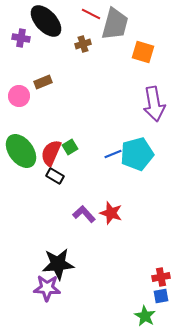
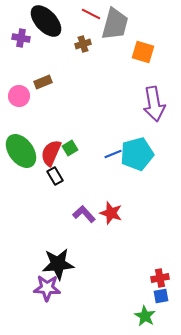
green square: moved 1 px down
black rectangle: rotated 30 degrees clockwise
red cross: moved 1 px left, 1 px down
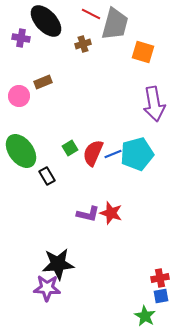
red semicircle: moved 42 px right
black rectangle: moved 8 px left
purple L-shape: moved 4 px right; rotated 145 degrees clockwise
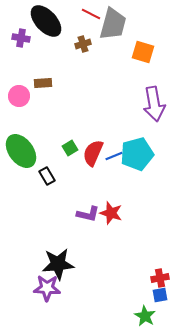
gray trapezoid: moved 2 px left
brown rectangle: moved 1 px down; rotated 18 degrees clockwise
blue line: moved 1 px right, 2 px down
blue square: moved 1 px left, 1 px up
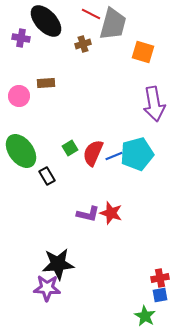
brown rectangle: moved 3 px right
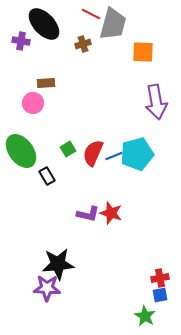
black ellipse: moved 2 px left, 3 px down
purple cross: moved 3 px down
orange square: rotated 15 degrees counterclockwise
pink circle: moved 14 px right, 7 px down
purple arrow: moved 2 px right, 2 px up
green square: moved 2 px left, 1 px down
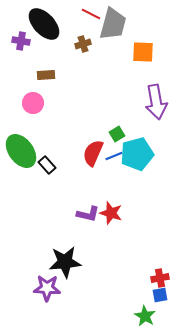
brown rectangle: moved 8 px up
green square: moved 49 px right, 15 px up
black rectangle: moved 11 px up; rotated 12 degrees counterclockwise
black star: moved 7 px right, 2 px up
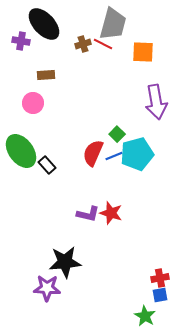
red line: moved 12 px right, 30 px down
green square: rotated 14 degrees counterclockwise
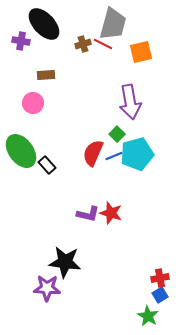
orange square: moved 2 px left; rotated 15 degrees counterclockwise
purple arrow: moved 26 px left
black star: rotated 12 degrees clockwise
blue square: rotated 21 degrees counterclockwise
green star: moved 3 px right
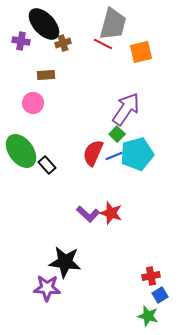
brown cross: moved 20 px left, 1 px up
purple arrow: moved 4 px left, 7 px down; rotated 136 degrees counterclockwise
purple L-shape: rotated 30 degrees clockwise
red cross: moved 9 px left, 2 px up
green star: rotated 15 degrees counterclockwise
